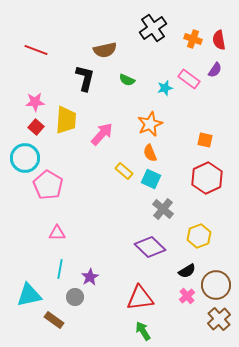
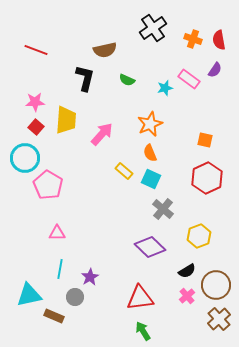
brown rectangle: moved 4 px up; rotated 12 degrees counterclockwise
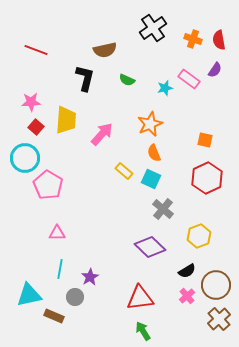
pink star: moved 4 px left
orange semicircle: moved 4 px right
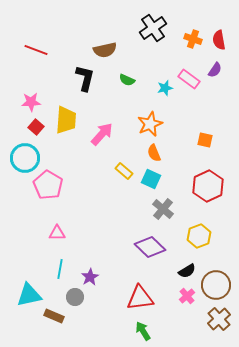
red hexagon: moved 1 px right, 8 px down
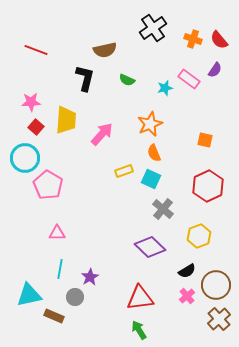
red semicircle: rotated 30 degrees counterclockwise
yellow rectangle: rotated 60 degrees counterclockwise
green arrow: moved 4 px left, 1 px up
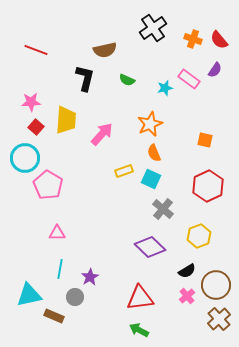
green arrow: rotated 30 degrees counterclockwise
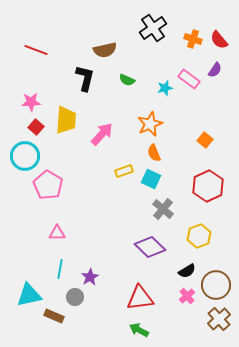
orange square: rotated 28 degrees clockwise
cyan circle: moved 2 px up
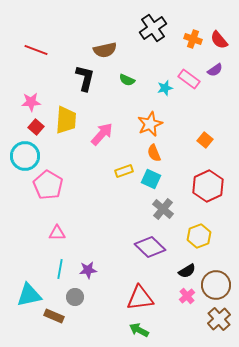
purple semicircle: rotated 21 degrees clockwise
purple star: moved 2 px left, 7 px up; rotated 24 degrees clockwise
